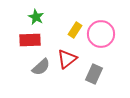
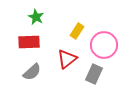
yellow rectangle: moved 2 px right, 1 px down
pink circle: moved 3 px right, 11 px down
red rectangle: moved 1 px left, 2 px down
gray semicircle: moved 9 px left, 5 px down
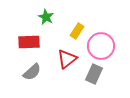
green star: moved 10 px right
pink circle: moved 3 px left, 1 px down
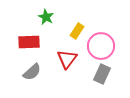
red triangle: rotated 15 degrees counterclockwise
gray rectangle: moved 8 px right
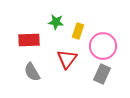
green star: moved 10 px right, 5 px down; rotated 21 degrees counterclockwise
yellow rectangle: moved 1 px right; rotated 14 degrees counterclockwise
red rectangle: moved 2 px up
pink circle: moved 2 px right
gray semicircle: rotated 102 degrees clockwise
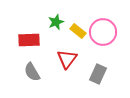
green star: rotated 28 degrees counterclockwise
yellow rectangle: rotated 70 degrees counterclockwise
pink circle: moved 14 px up
gray rectangle: moved 4 px left
